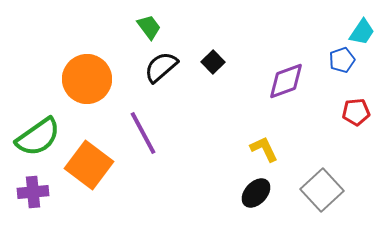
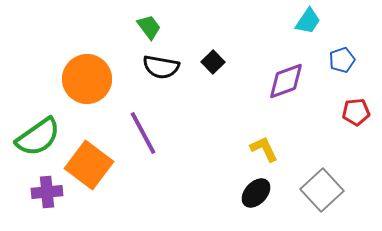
cyan trapezoid: moved 54 px left, 11 px up
black semicircle: rotated 129 degrees counterclockwise
purple cross: moved 14 px right
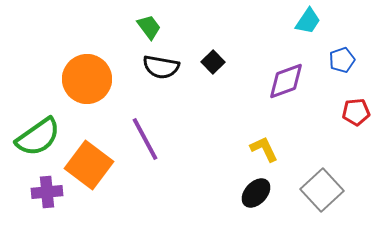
purple line: moved 2 px right, 6 px down
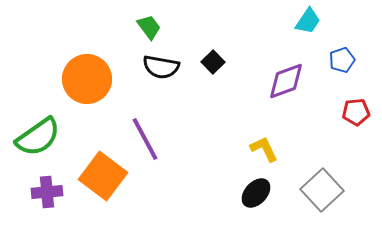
orange square: moved 14 px right, 11 px down
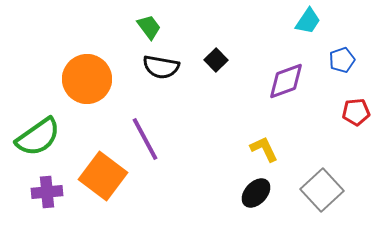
black square: moved 3 px right, 2 px up
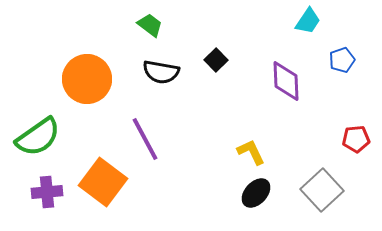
green trapezoid: moved 1 px right, 2 px up; rotated 16 degrees counterclockwise
black semicircle: moved 5 px down
purple diamond: rotated 72 degrees counterclockwise
red pentagon: moved 27 px down
yellow L-shape: moved 13 px left, 3 px down
orange square: moved 6 px down
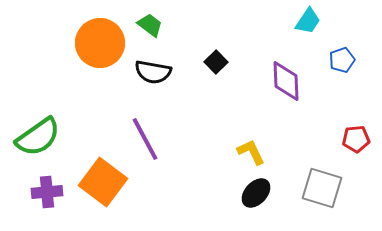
black square: moved 2 px down
black semicircle: moved 8 px left
orange circle: moved 13 px right, 36 px up
gray square: moved 2 px up; rotated 30 degrees counterclockwise
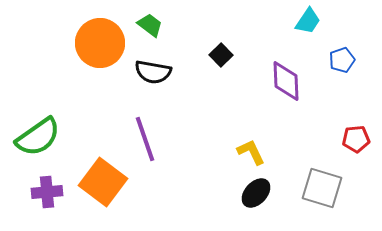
black square: moved 5 px right, 7 px up
purple line: rotated 9 degrees clockwise
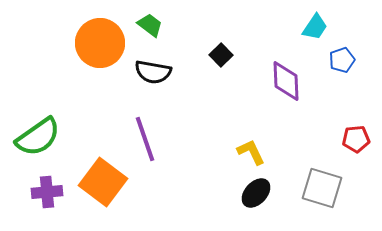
cyan trapezoid: moved 7 px right, 6 px down
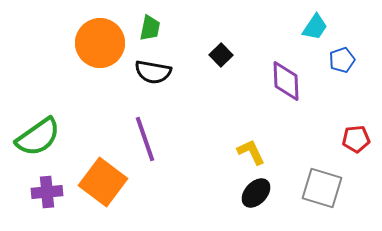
green trapezoid: moved 3 px down; rotated 64 degrees clockwise
